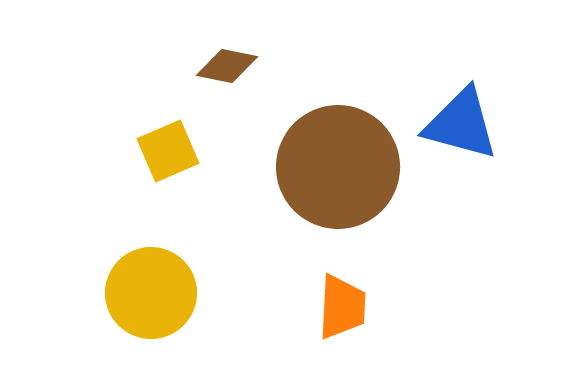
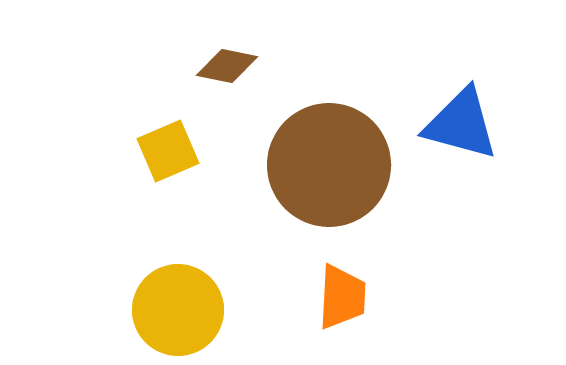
brown circle: moved 9 px left, 2 px up
yellow circle: moved 27 px right, 17 px down
orange trapezoid: moved 10 px up
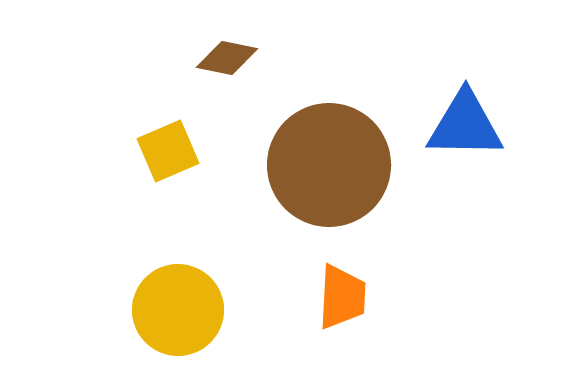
brown diamond: moved 8 px up
blue triangle: moved 4 px right, 1 px down; rotated 14 degrees counterclockwise
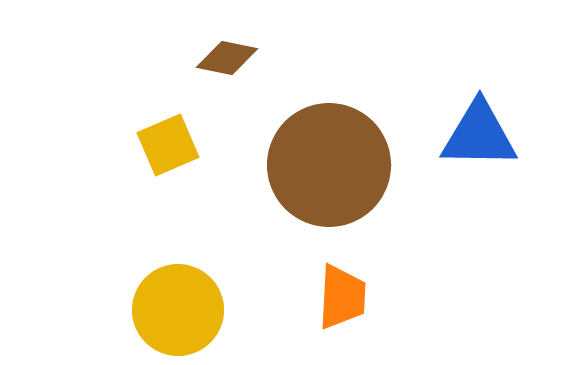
blue triangle: moved 14 px right, 10 px down
yellow square: moved 6 px up
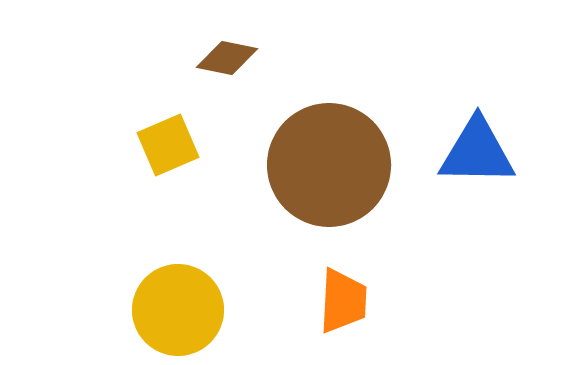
blue triangle: moved 2 px left, 17 px down
orange trapezoid: moved 1 px right, 4 px down
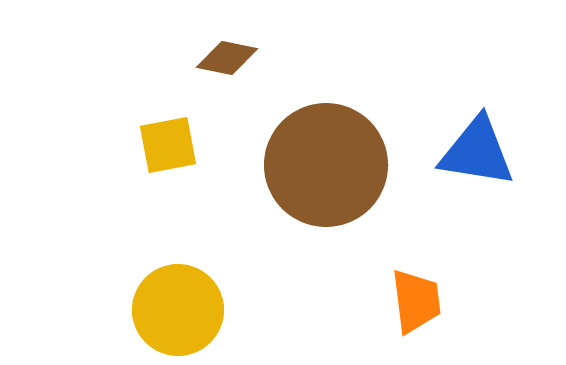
yellow square: rotated 12 degrees clockwise
blue triangle: rotated 8 degrees clockwise
brown circle: moved 3 px left
orange trapezoid: moved 73 px right; rotated 10 degrees counterclockwise
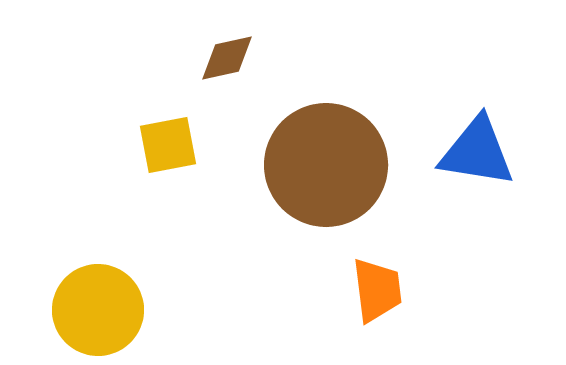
brown diamond: rotated 24 degrees counterclockwise
orange trapezoid: moved 39 px left, 11 px up
yellow circle: moved 80 px left
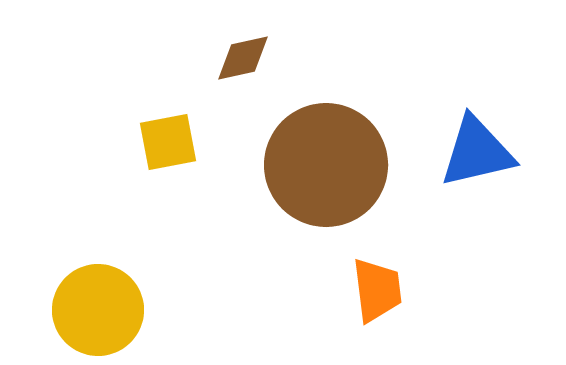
brown diamond: moved 16 px right
yellow square: moved 3 px up
blue triangle: rotated 22 degrees counterclockwise
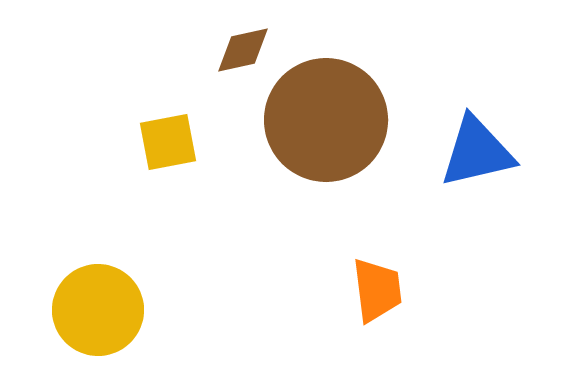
brown diamond: moved 8 px up
brown circle: moved 45 px up
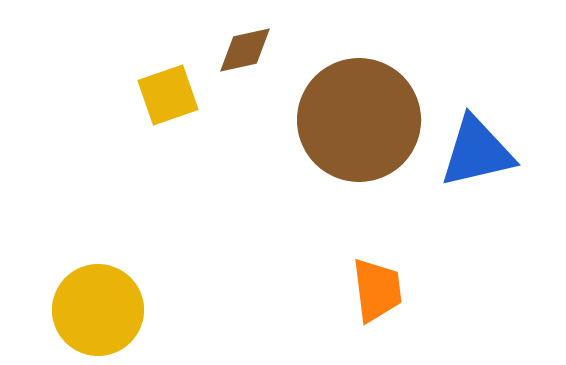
brown diamond: moved 2 px right
brown circle: moved 33 px right
yellow square: moved 47 px up; rotated 8 degrees counterclockwise
